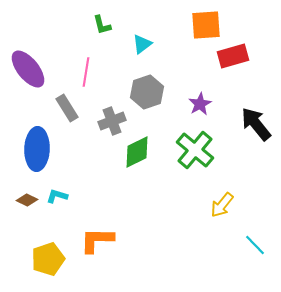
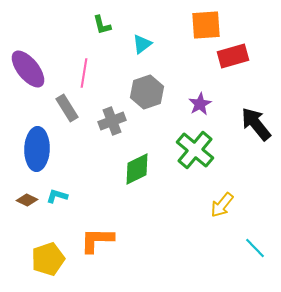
pink line: moved 2 px left, 1 px down
green diamond: moved 17 px down
cyan line: moved 3 px down
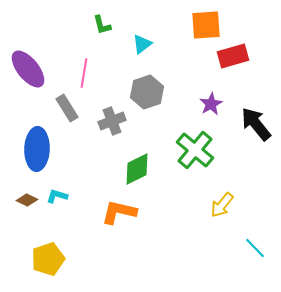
purple star: moved 11 px right
orange L-shape: moved 22 px right, 28 px up; rotated 12 degrees clockwise
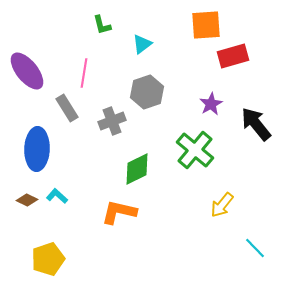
purple ellipse: moved 1 px left, 2 px down
cyan L-shape: rotated 25 degrees clockwise
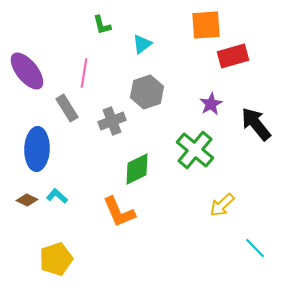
yellow arrow: rotated 8 degrees clockwise
orange L-shape: rotated 126 degrees counterclockwise
yellow pentagon: moved 8 px right
